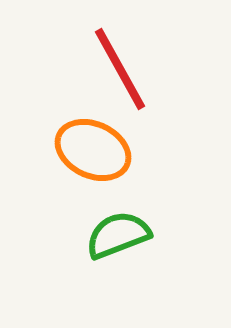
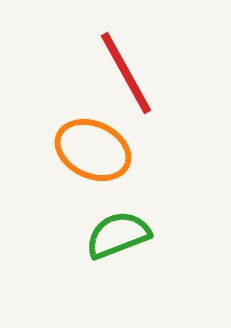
red line: moved 6 px right, 4 px down
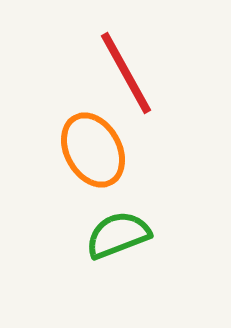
orange ellipse: rotated 36 degrees clockwise
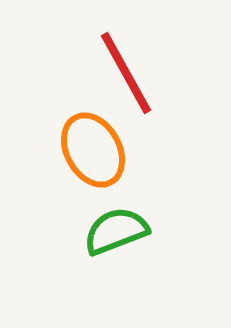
green semicircle: moved 2 px left, 4 px up
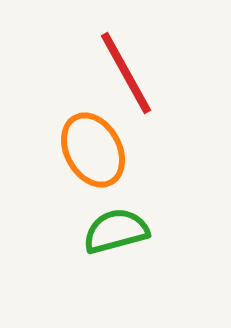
green semicircle: rotated 6 degrees clockwise
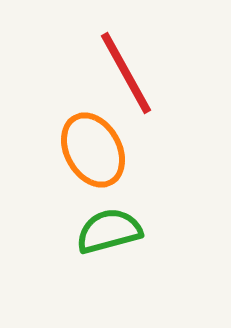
green semicircle: moved 7 px left
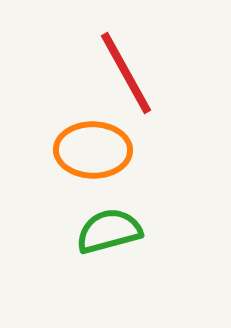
orange ellipse: rotated 60 degrees counterclockwise
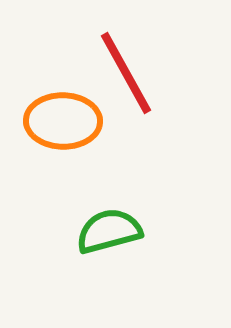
orange ellipse: moved 30 px left, 29 px up
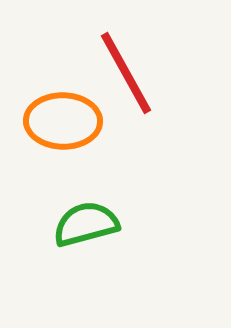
green semicircle: moved 23 px left, 7 px up
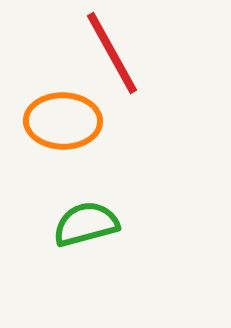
red line: moved 14 px left, 20 px up
